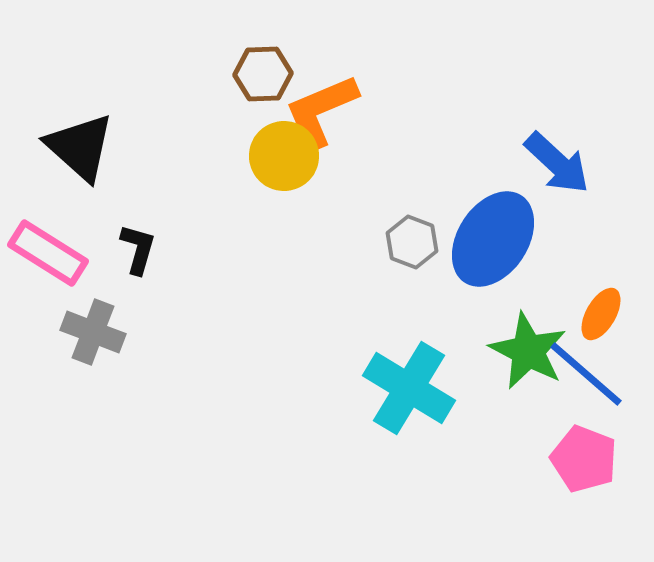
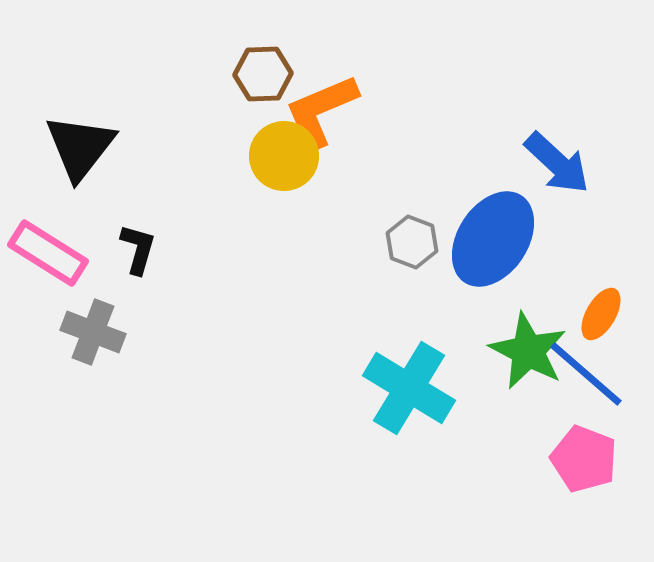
black triangle: rotated 26 degrees clockwise
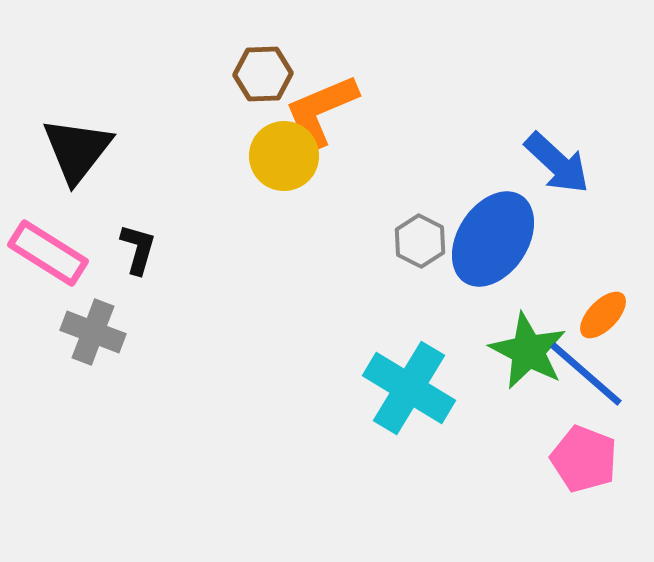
black triangle: moved 3 px left, 3 px down
gray hexagon: moved 8 px right, 1 px up; rotated 6 degrees clockwise
orange ellipse: moved 2 px right, 1 px down; rotated 14 degrees clockwise
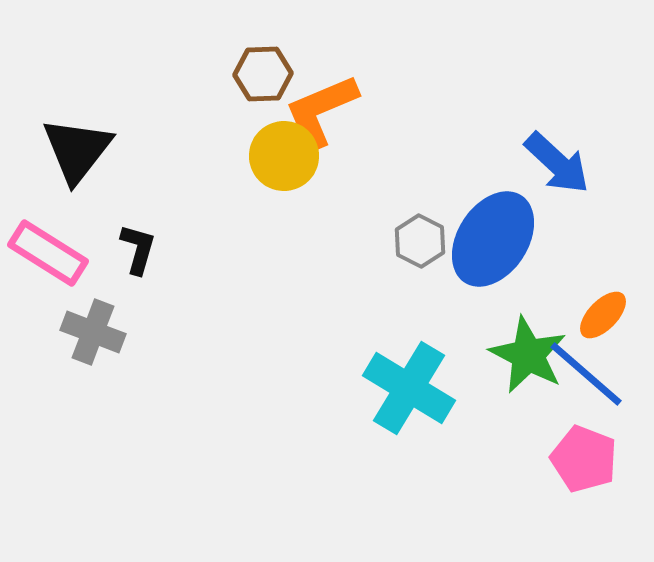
green star: moved 4 px down
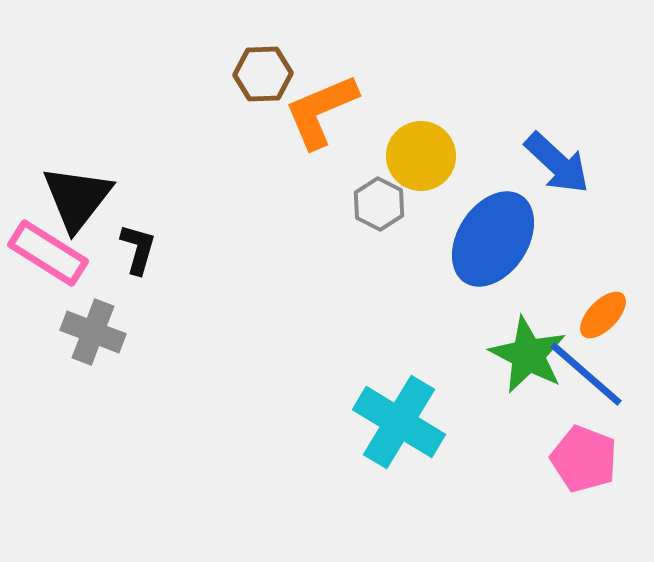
black triangle: moved 48 px down
yellow circle: moved 137 px right
gray hexagon: moved 41 px left, 37 px up
cyan cross: moved 10 px left, 34 px down
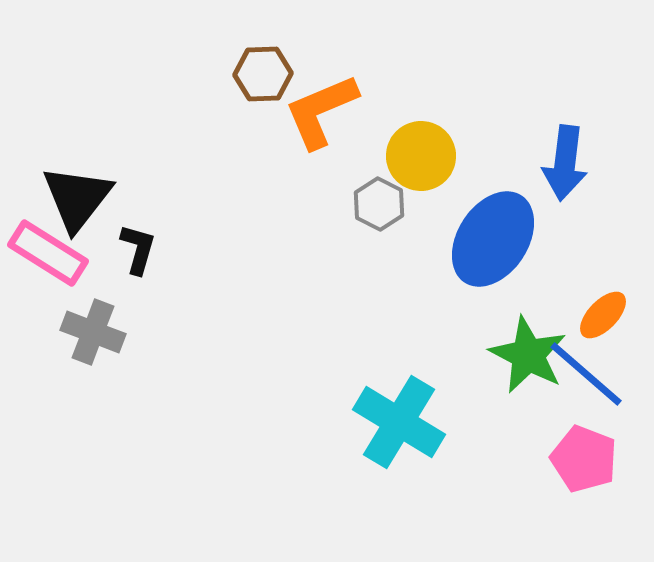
blue arrow: moved 8 px right; rotated 54 degrees clockwise
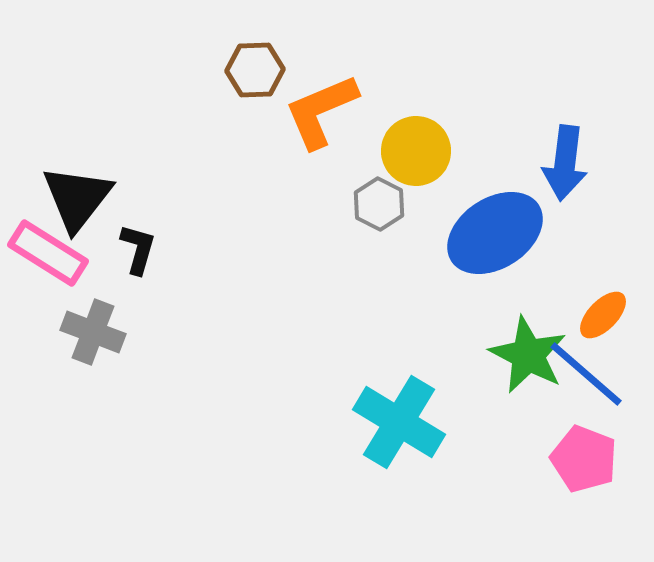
brown hexagon: moved 8 px left, 4 px up
yellow circle: moved 5 px left, 5 px up
blue ellipse: moved 2 px right, 6 px up; rotated 24 degrees clockwise
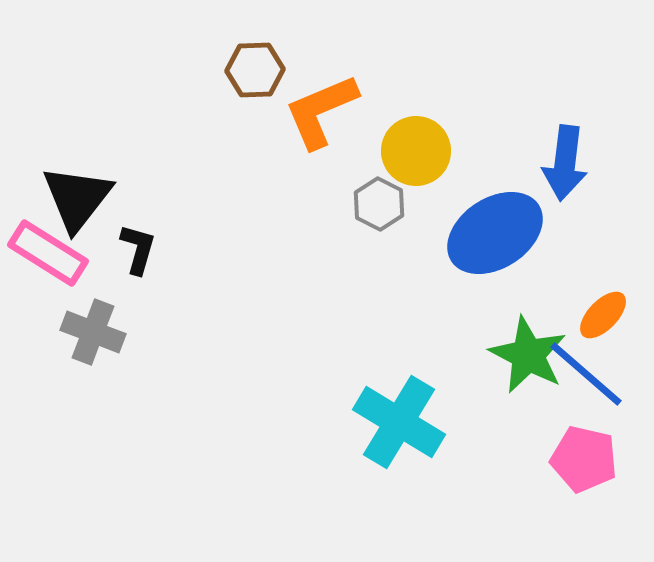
pink pentagon: rotated 8 degrees counterclockwise
